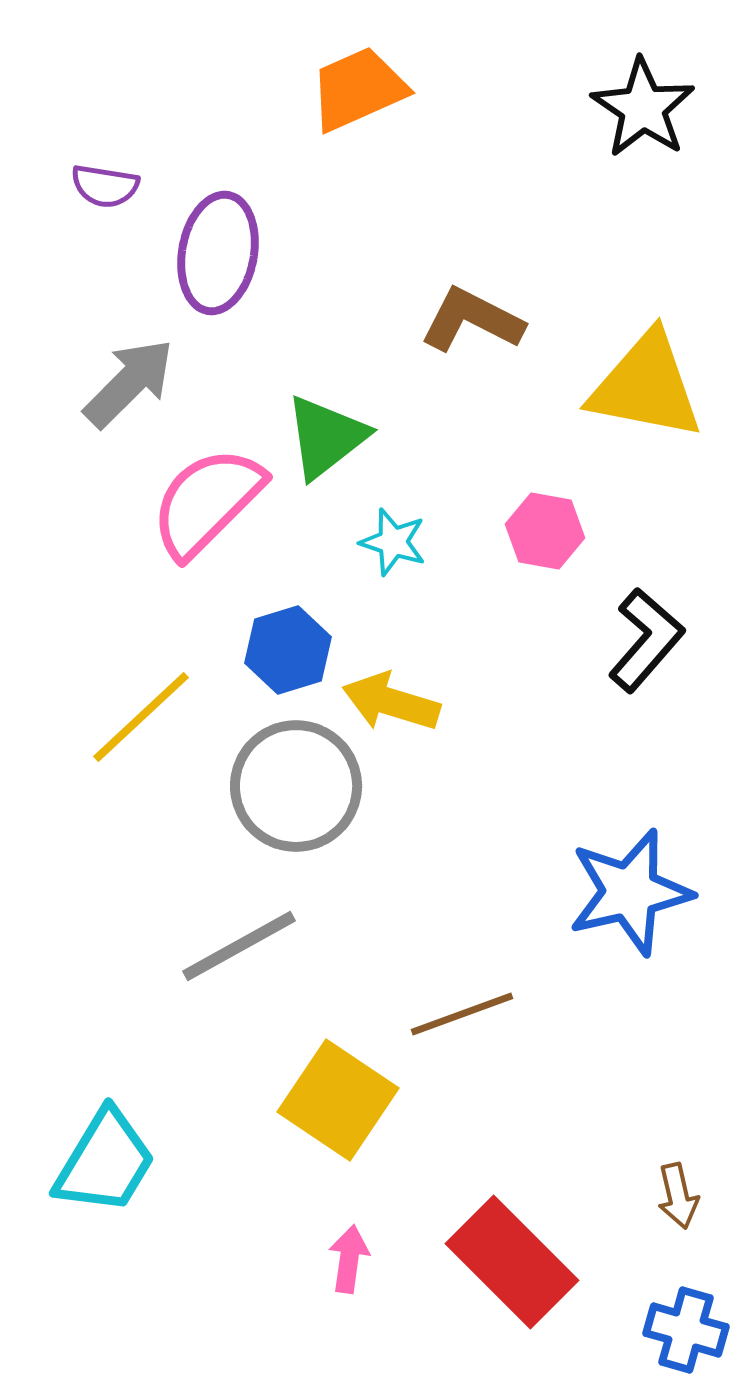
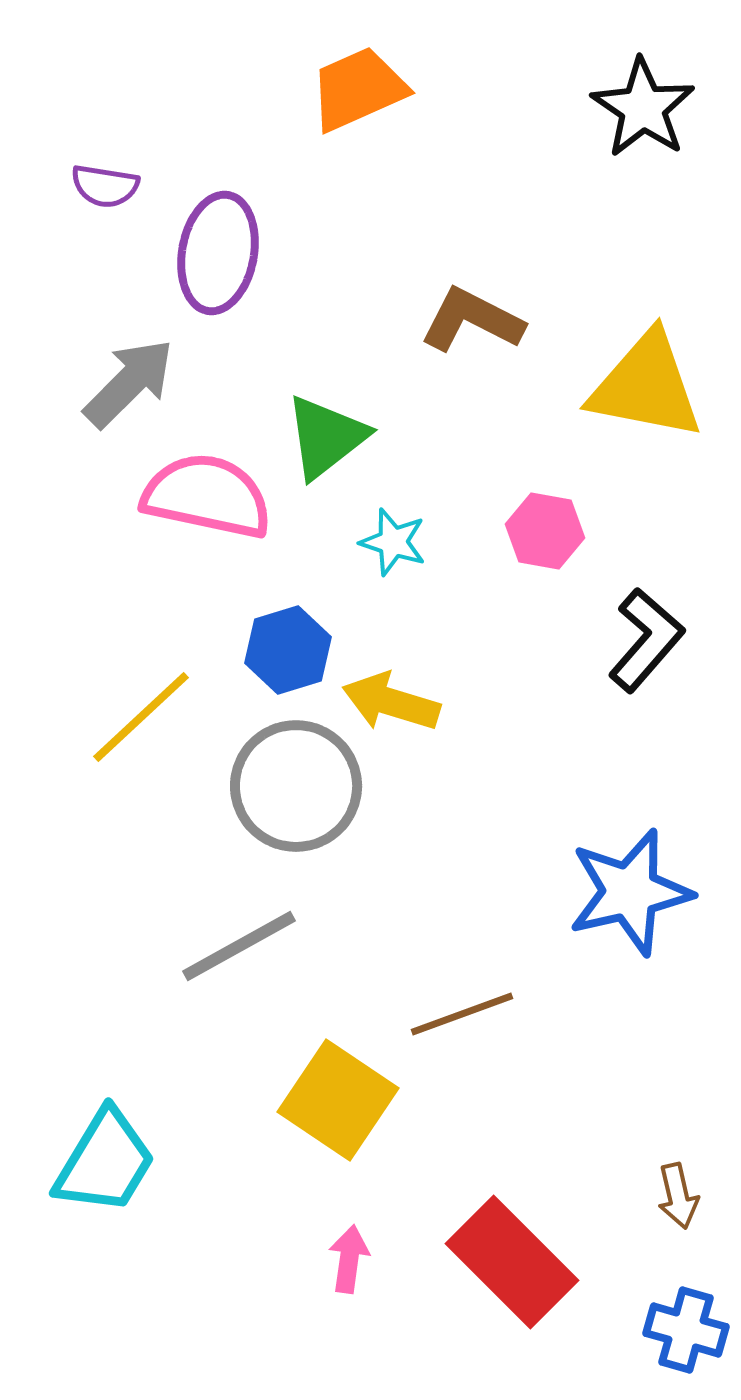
pink semicircle: moved 6 px up; rotated 57 degrees clockwise
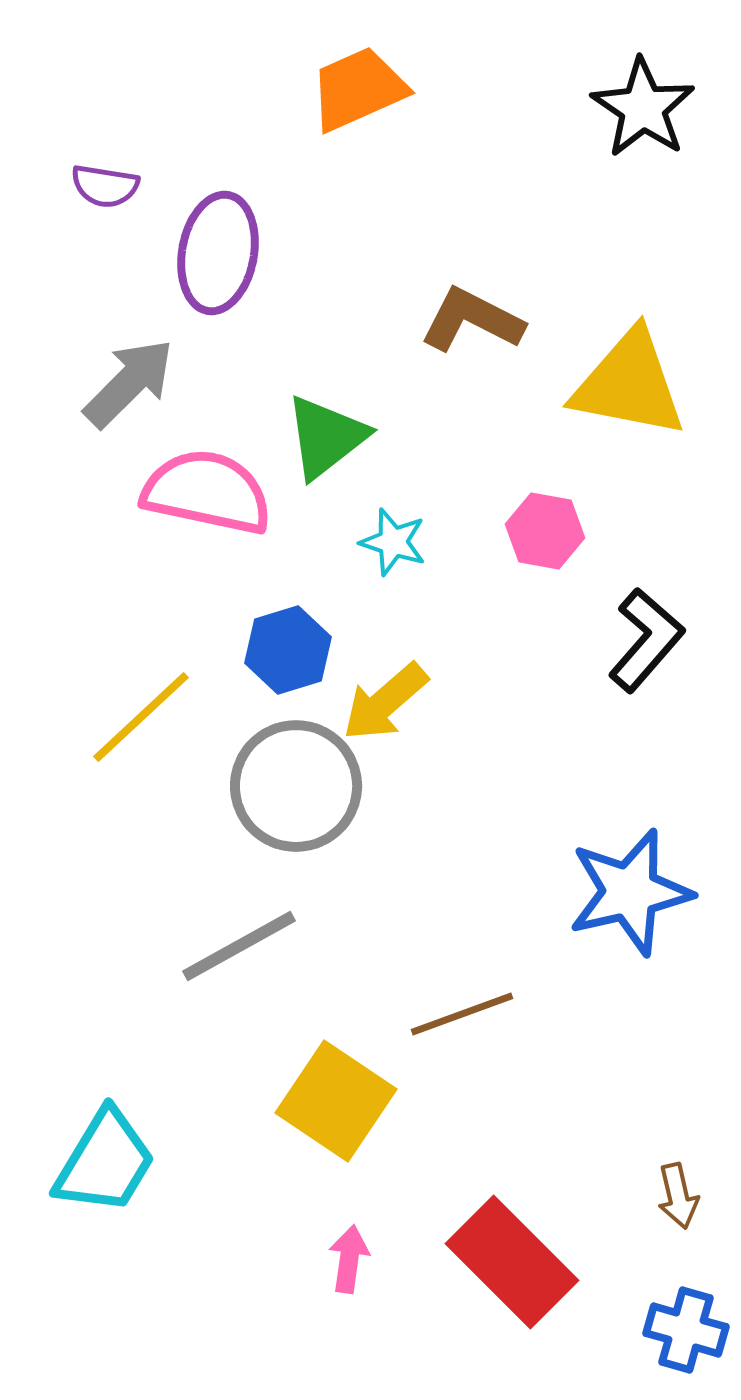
yellow triangle: moved 17 px left, 2 px up
pink semicircle: moved 4 px up
yellow arrow: moved 6 px left; rotated 58 degrees counterclockwise
yellow square: moved 2 px left, 1 px down
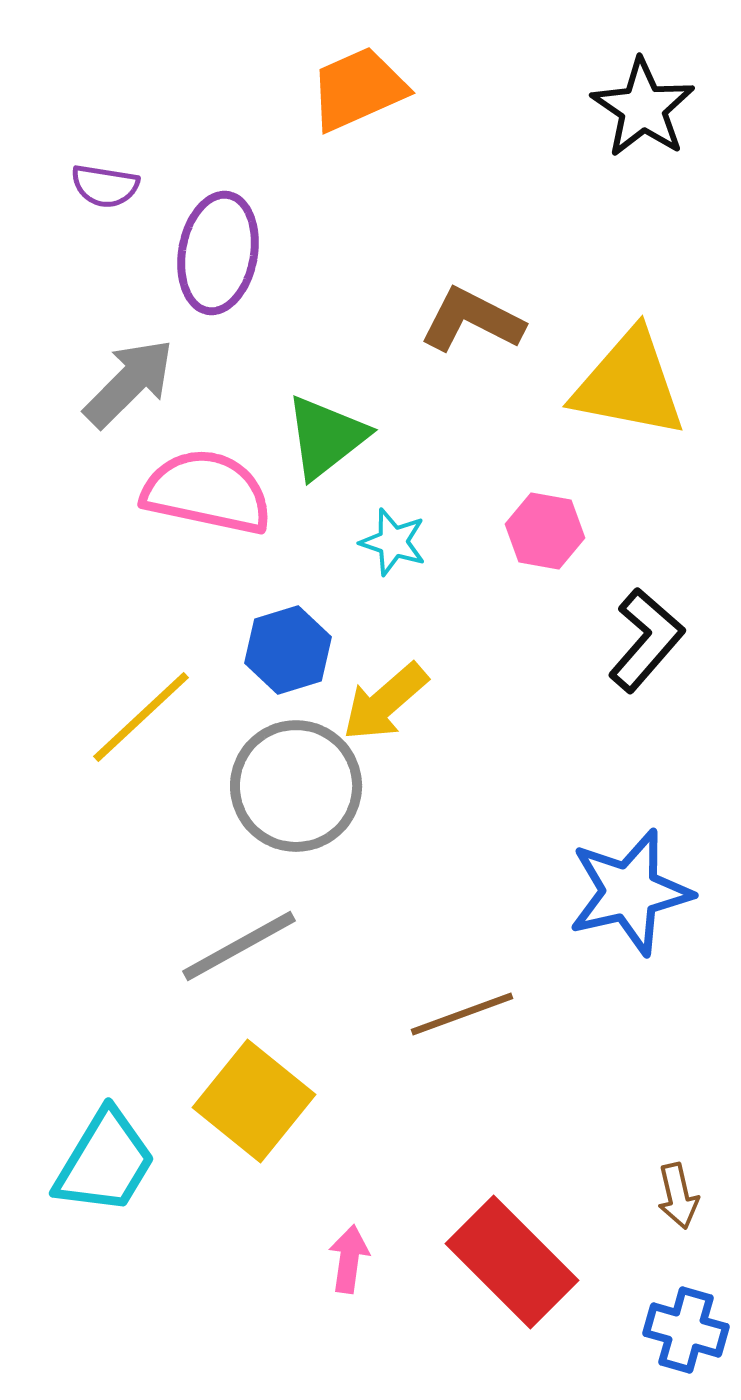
yellow square: moved 82 px left; rotated 5 degrees clockwise
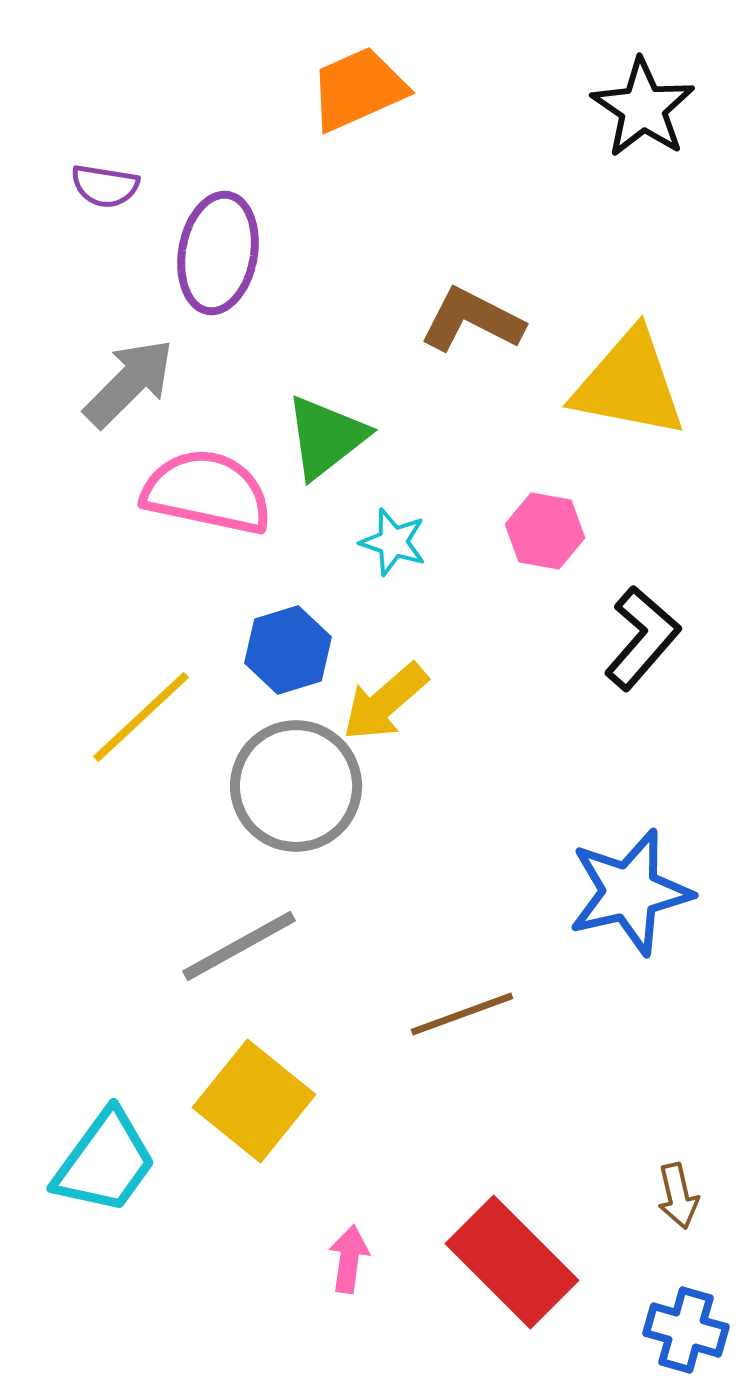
black L-shape: moved 4 px left, 2 px up
cyan trapezoid: rotated 5 degrees clockwise
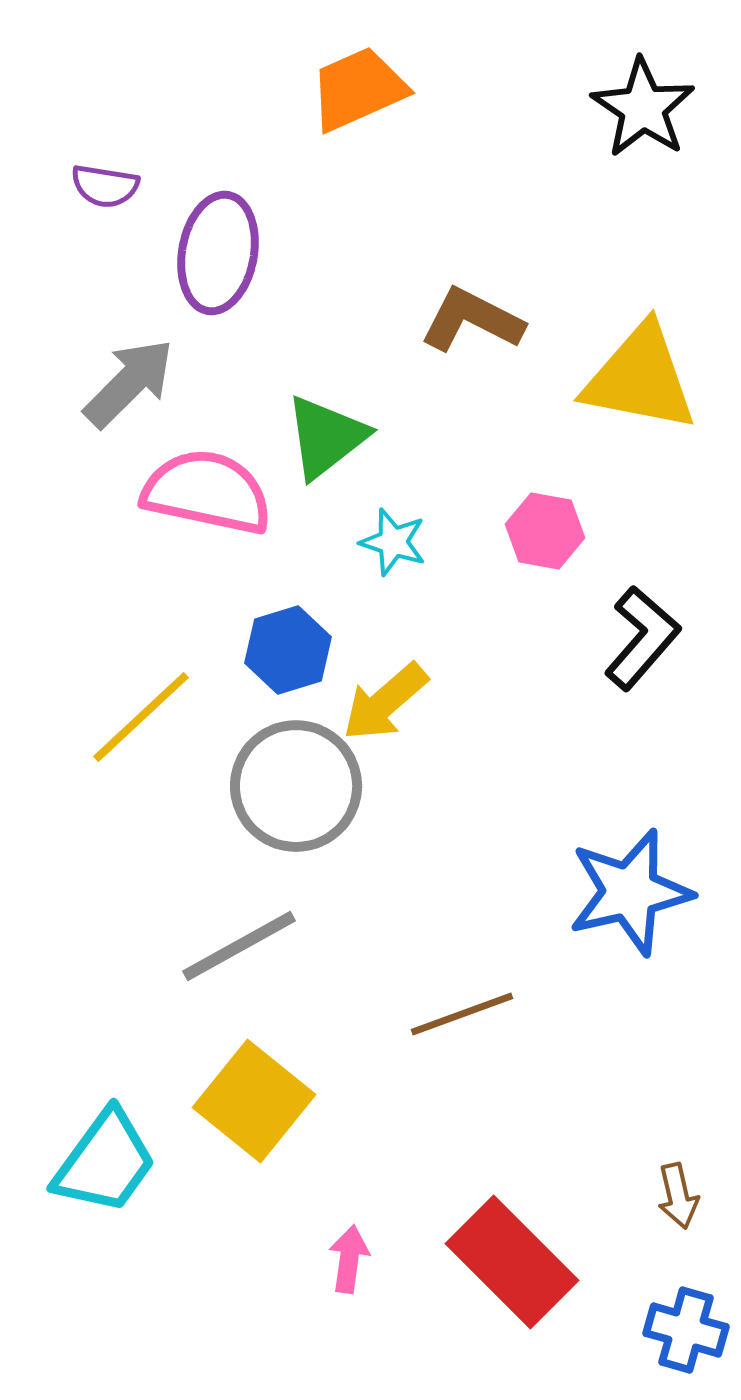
yellow triangle: moved 11 px right, 6 px up
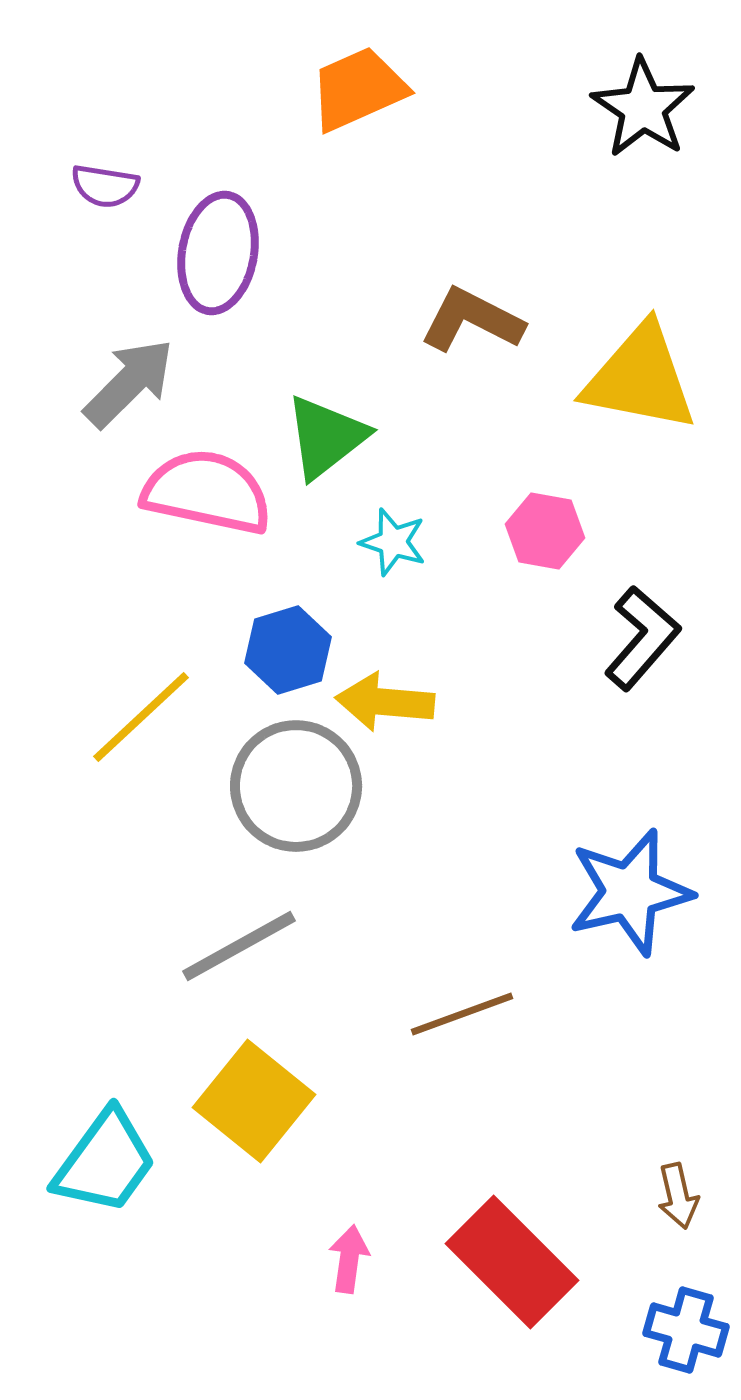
yellow arrow: rotated 46 degrees clockwise
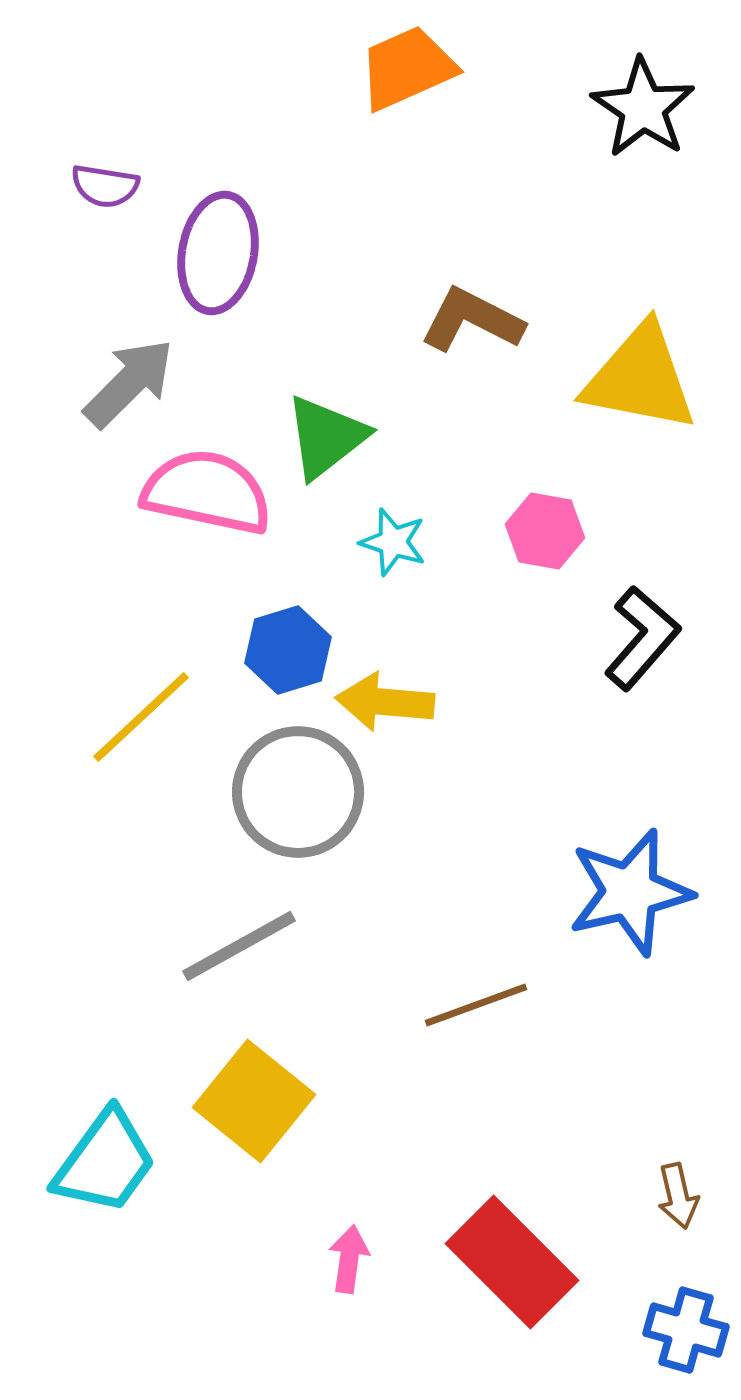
orange trapezoid: moved 49 px right, 21 px up
gray circle: moved 2 px right, 6 px down
brown line: moved 14 px right, 9 px up
